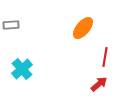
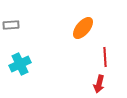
red line: rotated 12 degrees counterclockwise
cyan cross: moved 2 px left, 5 px up; rotated 15 degrees clockwise
red arrow: rotated 144 degrees clockwise
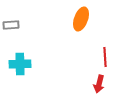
orange ellipse: moved 2 px left, 9 px up; rotated 20 degrees counterclockwise
cyan cross: rotated 25 degrees clockwise
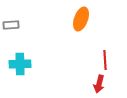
red line: moved 3 px down
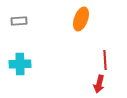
gray rectangle: moved 8 px right, 4 px up
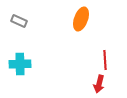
gray rectangle: rotated 28 degrees clockwise
